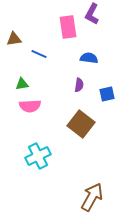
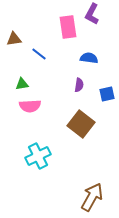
blue line: rotated 14 degrees clockwise
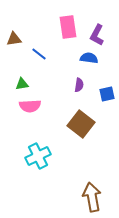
purple L-shape: moved 5 px right, 21 px down
brown arrow: rotated 40 degrees counterclockwise
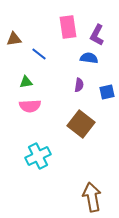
green triangle: moved 4 px right, 2 px up
blue square: moved 2 px up
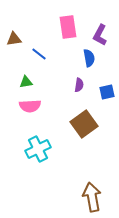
purple L-shape: moved 3 px right
blue semicircle: rotated 72 degrees clockwise
brown square: moved 3 px right; rotated 16 degrees clockwise
cyan cross: moved 7 px up
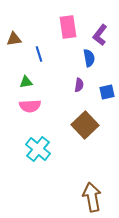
purple L-shape: rotated 10 degrees clockwise
blue line: rotated 35 degrees clockwise
brown square: moved 1 px right, 1 px down; rotated 8 degrees counterclockwise
cyan cross: rotated 25 degrees counterclockwise
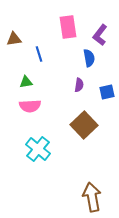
brown square: moved 1 px left
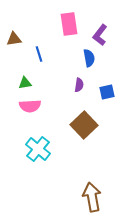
pink rectangle: moved 1 px right, 3 px up
green triangle: moved 1 px left, 1 px down
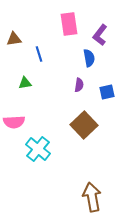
pink semicircle: moved 16 px left, 16 px down
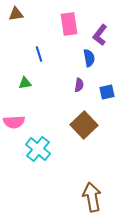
brown triangle: moved 2 px right, 25 px up
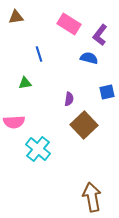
brown triangle: moved 3 px down
pink rectangle: rotated 50 degrees counterclockwise
blue semicircle: rotated 66 degrees counterclockwise
purple semicircle: moved 10 px left, 14 px down
